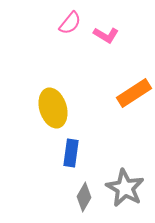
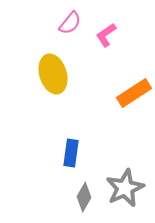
pink L-shape: rotated 115 degrees clockwise
yellow ellipse: moved 34 px up
gray star: rotated 18 degrees clockwise
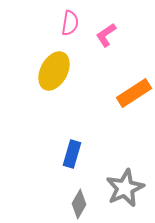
pink semicircle: rotated 30 degrees counterclockwise
yellow ellipse: moved 1 px right, 3 px up; rotated 45 degrees clockwise
blue rectangle: moved 1 px right, 1 px down; rotated 8 degrees clockwise
gray diamond: moved 5 px left, 7 px down
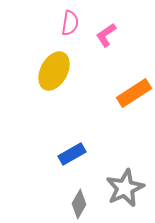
blue rectangle: rotated 44 degrees clockwise
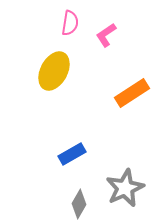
orange rectangle: moved 2 px left
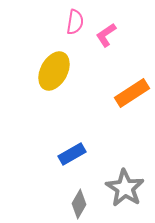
pink semicircle: moved 5 px right, 1 px up
gray star: rotated 15 degrees counterclockwise
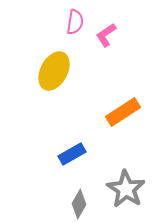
orange rectangle: moved 9 px left, 19 px down
gray star: moved 1 px right, 1 px down
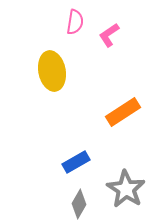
pink L-shape: moved 3 px right
yellow ellipse: moved 2 px left; rotated 39 degrees counterclockwise
blue rectangle: moved 4 px right, 8 px down
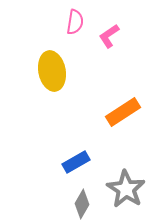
pink L-shape: moved 1 px down
gray diamond: moved 3 px right
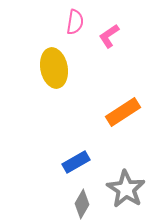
yellow ellipse: moved 2 px right, 3 px up
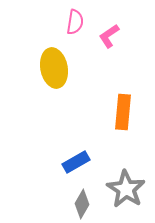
orange rectangle: rotated 52 degrees counterclockwise
